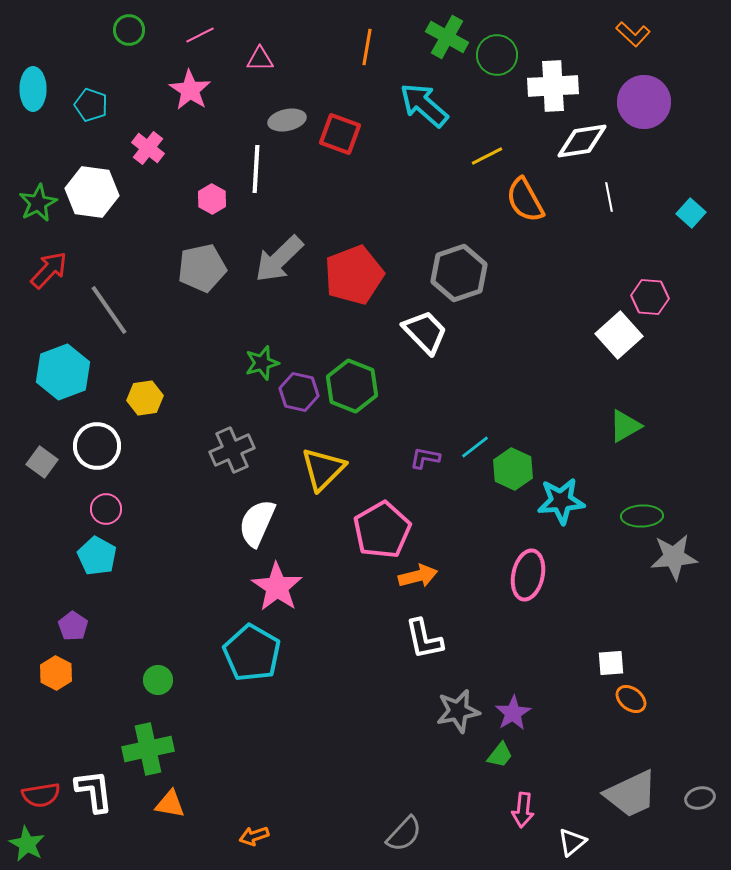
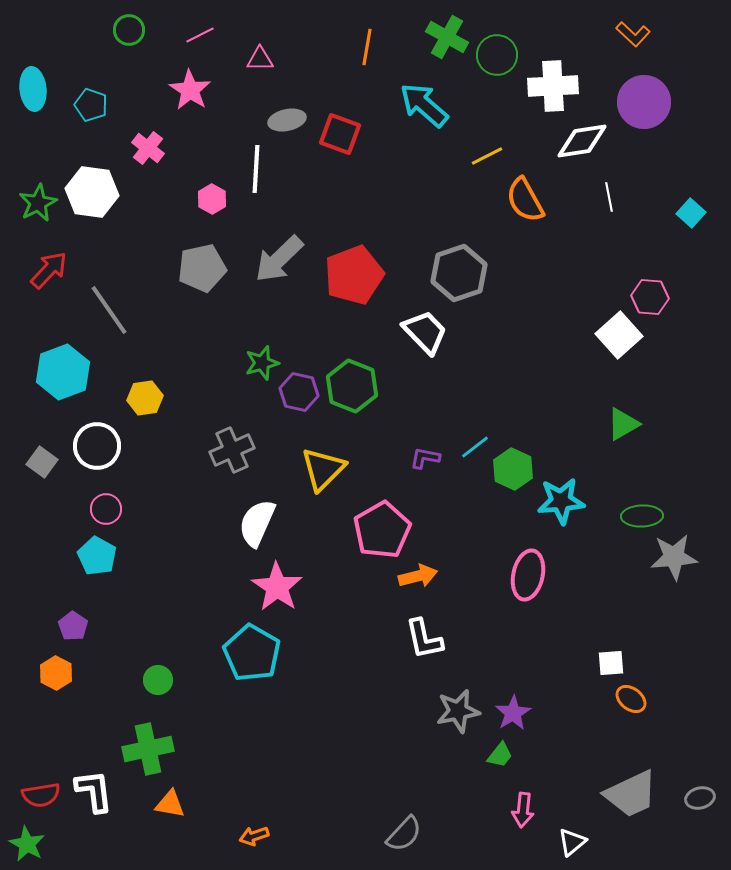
cyan ellipse at (33, 89): rotated 6 degrees counterclockwise
green triangle at (625, 426): moved 2 px left, 2 px up
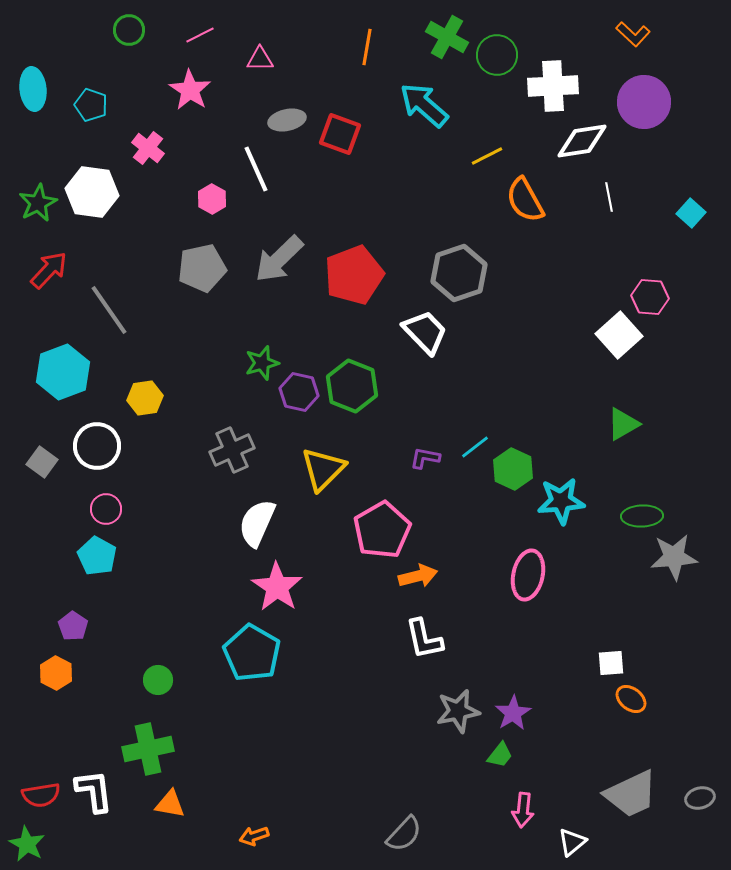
white line at (256, 169): rotated 27 degrees counterclockwise
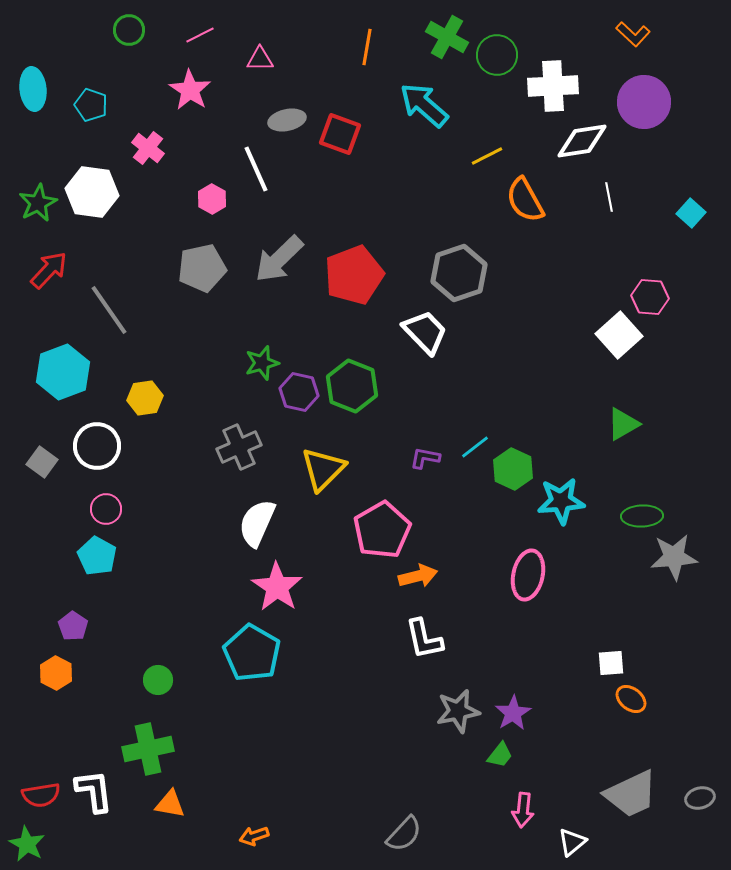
gray cross at (232, 450): moved 7 px right, 3 px up
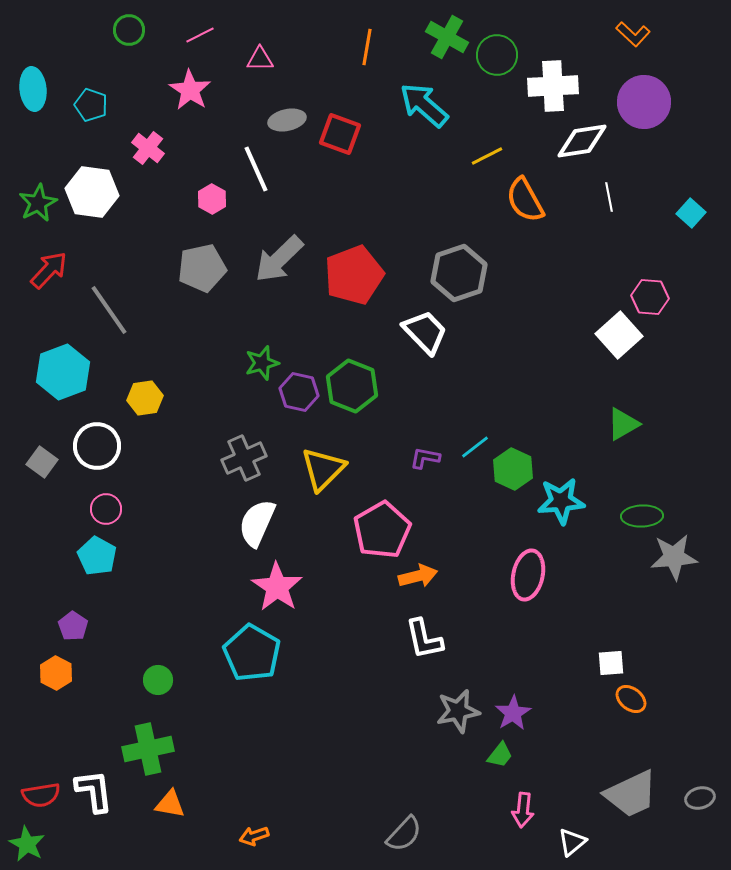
gray cross at (239, 447): moved 5 px right, 11 px down
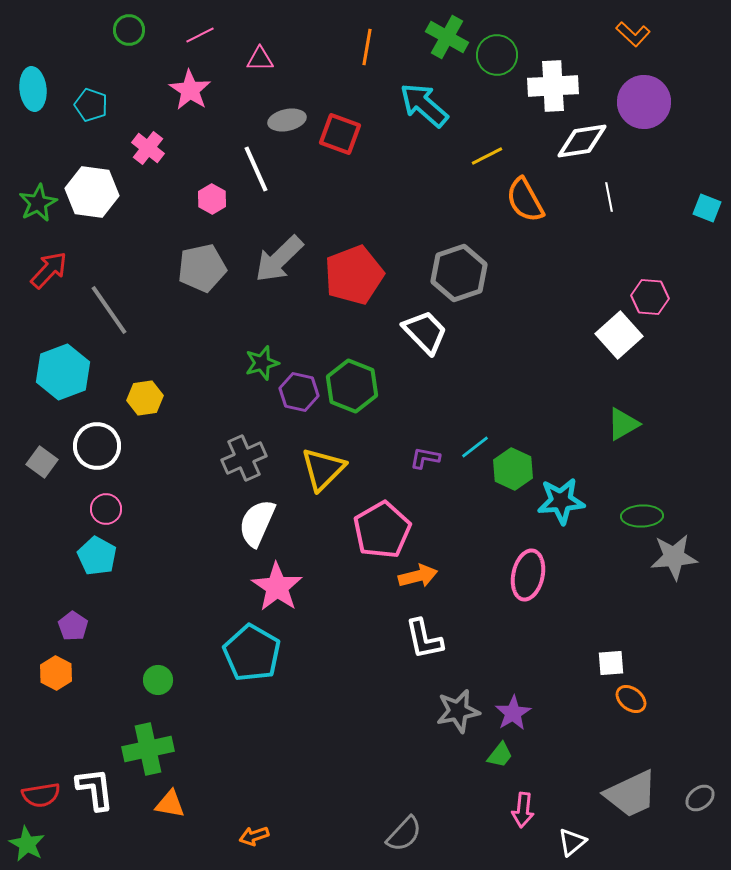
cyan square at (691, 213): moved 16 px right, 5 px up; rotated 20 degrees counterclockwise
white L-shape at (94, 791): moved 1 px right, 2 px up
gray ellipse at (700, 798): rotated 24 degrees counterclockwise
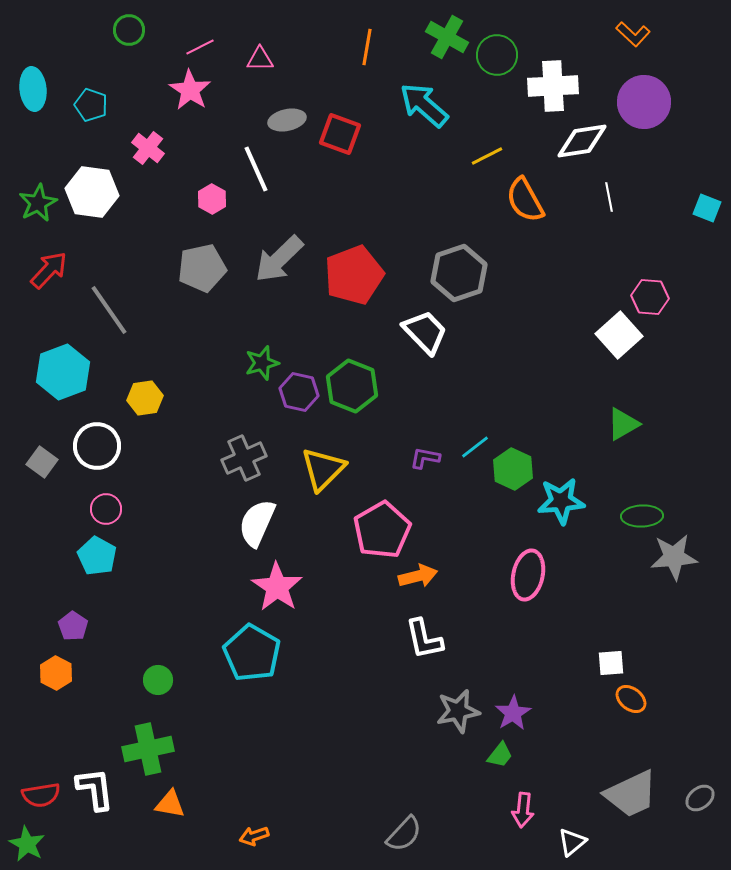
pink line at (200, 35): moved 12 px down
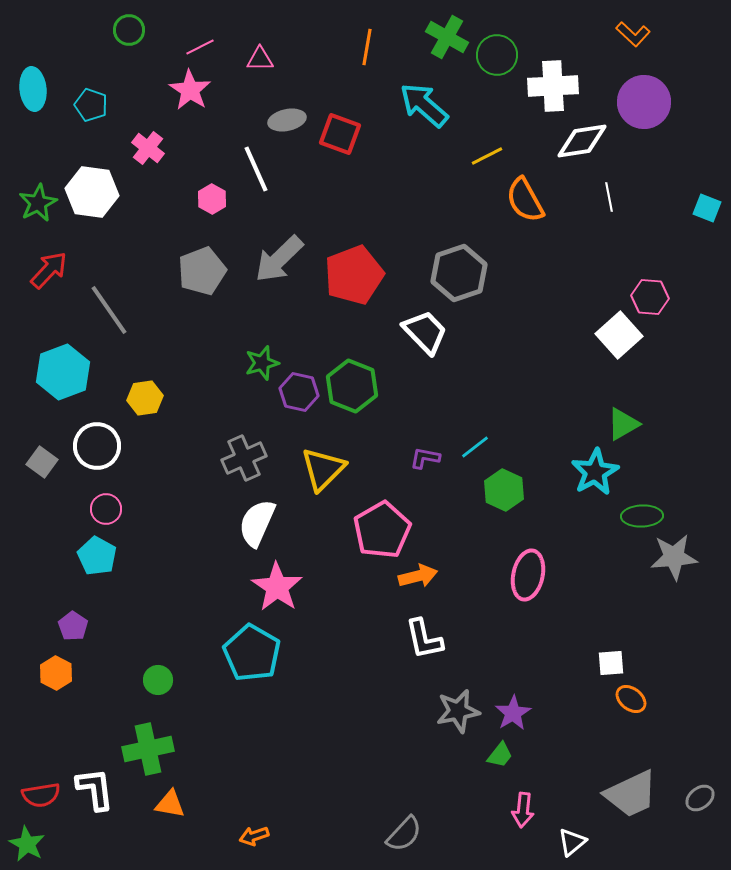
gray pentagon at (202, 268): moved 3 px down; rotated 9 degrees counterclockwise
green hexagon at (513, 469): moved 9 px left, 21 px down
cyan star at (561, 501): moved 34 px right, 29 px up; rotated 24 degrees counterclockwise
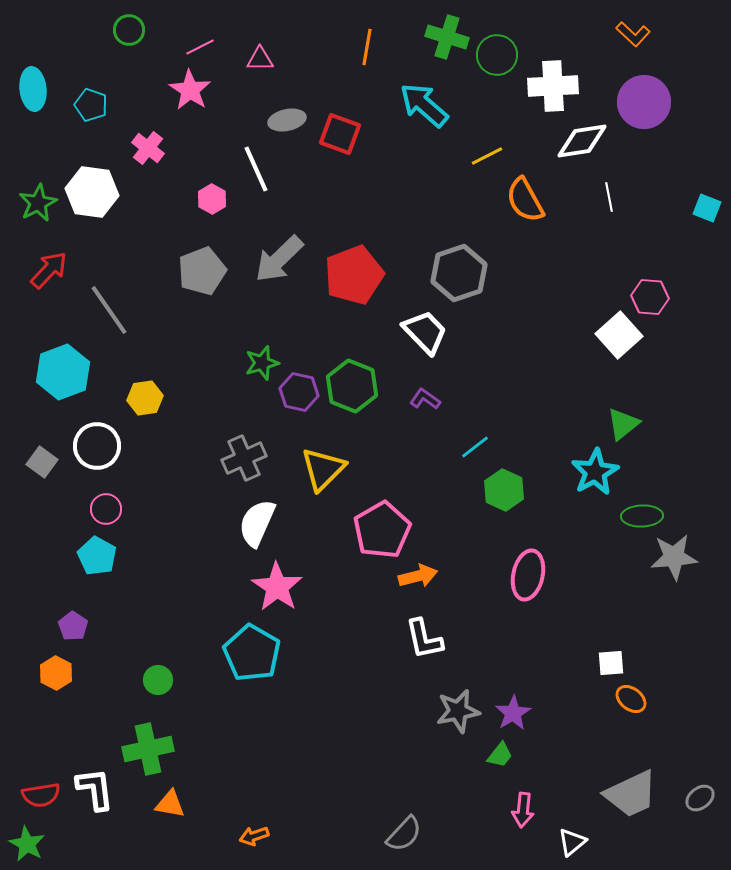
green cross at (447, 37): rotated 12 degrees counterclockwise
green triangle at (623, 424): rotated 9 degrees counterclockwise
purple L-shape at (425, 458): moved 59 px up; rotated 24 degrees clockwise
